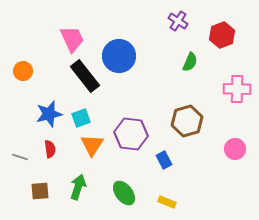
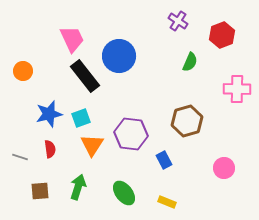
pink circle: moved 11 px left, 19 px down
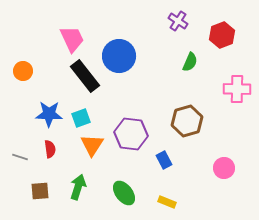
blue star: rotated 16 degrees clockwise
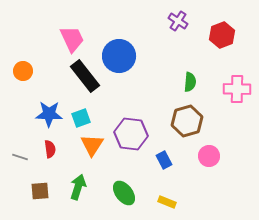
green semicircle: moved 20 px down; rotated 18 degrees counterclockwise
pink circle: moved 15 px left, 12 px up
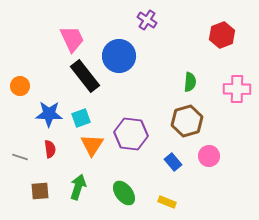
purple cross: moved 31 px left, 1 px up
orange circle: moved 3 px left, 15 px down
blue rectangle: moved 9 px right, 2 px down; rotated 12 degrees counterclockwise
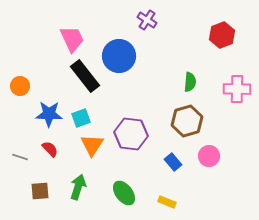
red semicircle: rotated 36 degrees counterclockwise
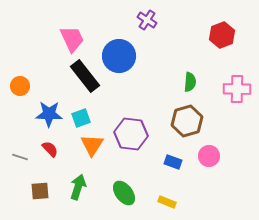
blue rectangle: rotated 30 degrees counterclockwise
